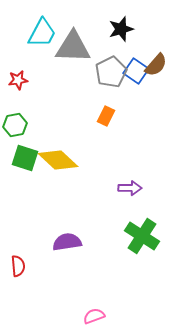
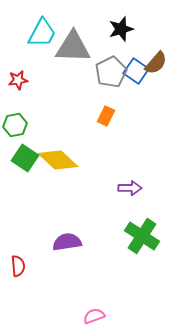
brown semicircle: moved 2 px up
green square: rotated 16 degrees clockwise
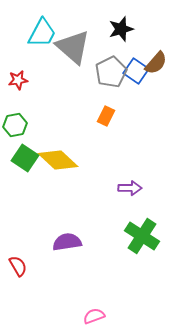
gray triangle: rotated 39 degrees clockwise
red semicircle: rotated 25 degrees counterclockwise
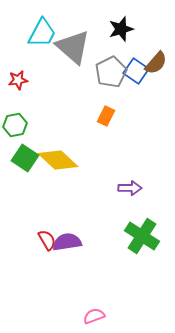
red semicircle: moved 29 px right, 26 px up
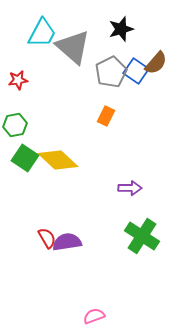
red semicircle: moved 2 px up
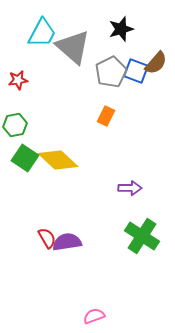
blue square: rotated 15 degrees counterclockwise
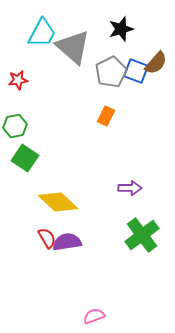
green hexagon: moved 1 px down
yellow diamond: moved 42 px down
green cross: moved 1 px up; rotated 20 degrees clockwise
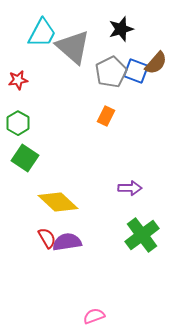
green hexagon: moved 3 px right, 3 px up; rotated 20 degrees counterclockwise
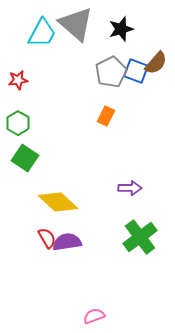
gray triangle: moved 3 px right, 23 px up
green cross: moved 2 px left, 2 px down
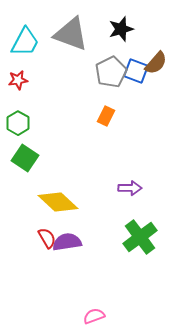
gray triangle: moved 5 px left, 10 px down; rotated 21 degrees counterclockwise
cyan trapezoid: moved 17 px left, 9 px down
